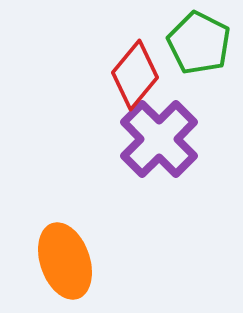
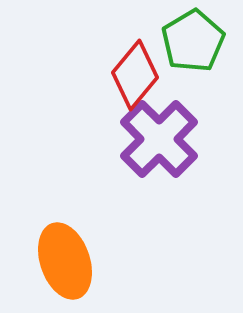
green pentagon: moved 6 px left, 2 px up; rotated 14 degrees clockwise
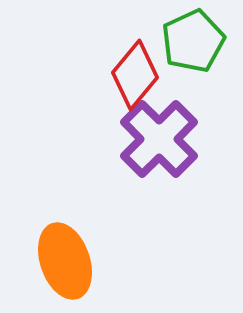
green pentagon: rotated 6 degrees clockwise
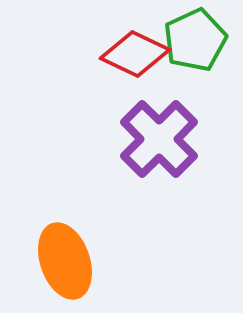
green pentagon: moved 2 px right, 1 px up
red diamond: moved 21 px up; rotated 76 degrees clockwise
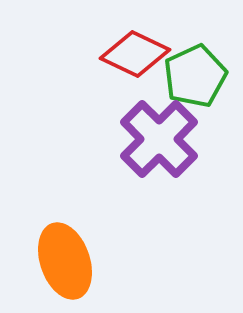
green pentagon: moved 36 px down
